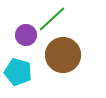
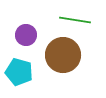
green line: moved 23 px right, 1 px down; rotated 52 degrees clockwise
cyan pentagon: moved 1 px right
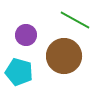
green line: rotated 20 degrees clockwise
brown circle: moved 1 px right, 1 px down
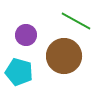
green line: moved 1 px right, 1 px down
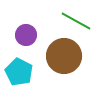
cyan pentagon: rotated 12 degrees clockwise
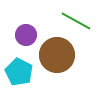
brown circle: moved 7 px left, 1 px up
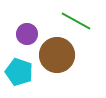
purple circle: moved 1 px right, 1 px up
cyan pentagon: rotated 8 degrees counterclockwise
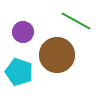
purple circle: moved 4 px left, 2 px up
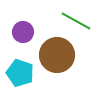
cyan pentagon: moved 1 px right, 1 px down
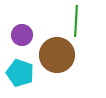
green line: rotated 64 degrees clockwise
purple circle: moved 1 px left, 3 px down
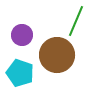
green line: rotated 20 degrees clockwise
